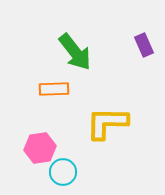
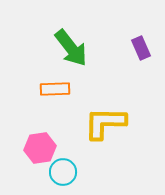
purple rectangle: moved 3 px left, 3 px down
green arrow: moved 4 px left, 4 px up
orange rectangle: moved 1 px right
yellow L-shape: moved 2 px left
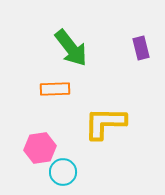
purple rectangle: rotated 10 degrees clockwise
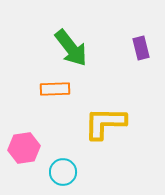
pink hexagon: moved 16 px left
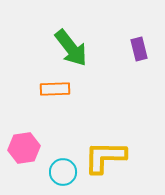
purple rectangle: moved 2 px left, 1 px down
yellow L-shape: moved 34 px down
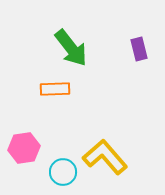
yellow L-shape: rotated 48 degrees clockwise
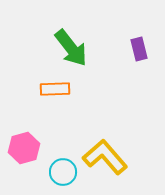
pink hexagon: rotated 8 degrees counterclockwise
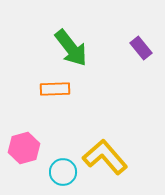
purple rectangle: moved 2 px right, 1 px up; rotated 25 degrees counterclockwise
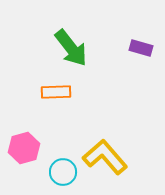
purple rectangle: rotated 35 degrees counterclockwise
orange rectangle: moved 1 px right, 3 px down
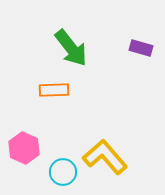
orange rectangle: moved 2 px left, 2 px up
pink hexagon: rotated 20 degrees counterclockwise
